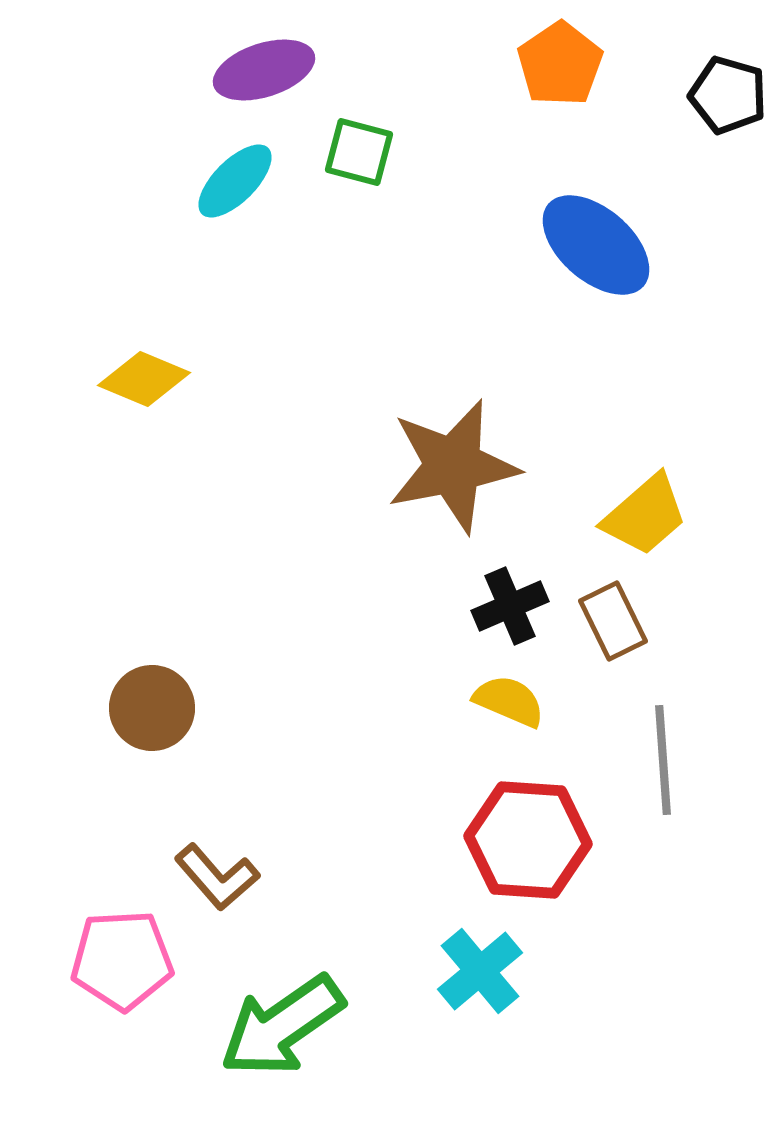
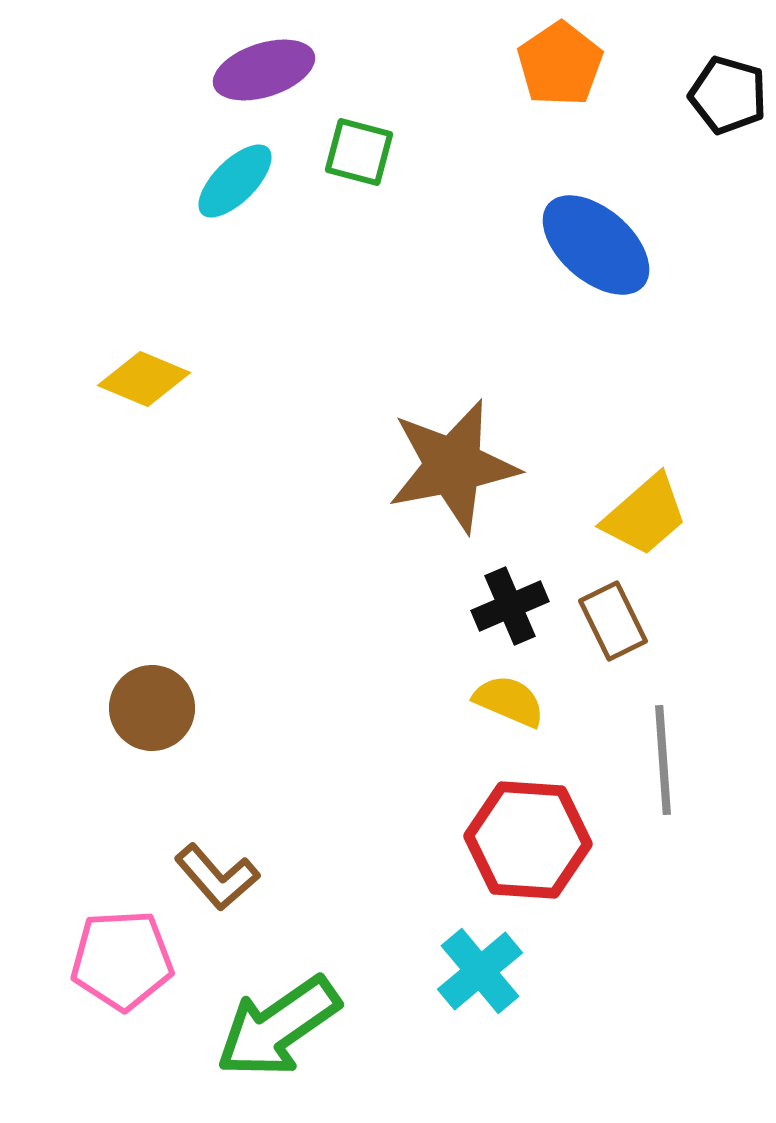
green arrow: moved 4 px left, 1 px down
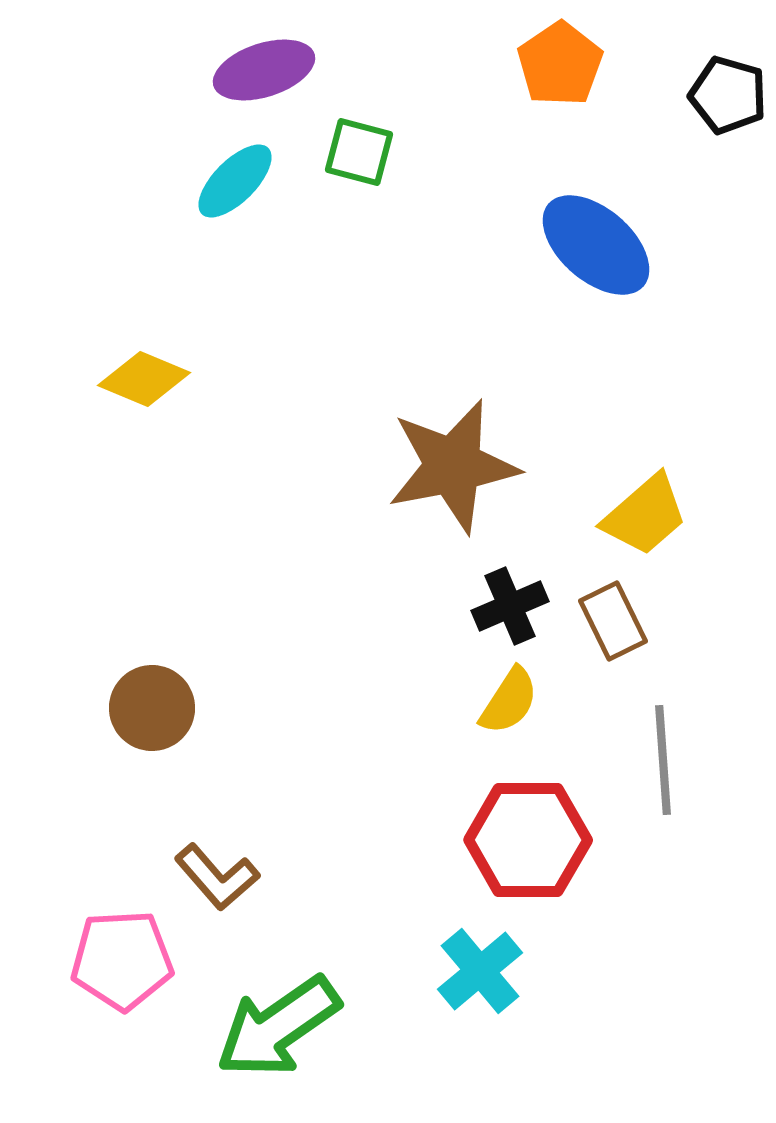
yellow semicircle: rotated 100 degrees clockwise
red hexagon: rotated 4 degrees counterclockwise
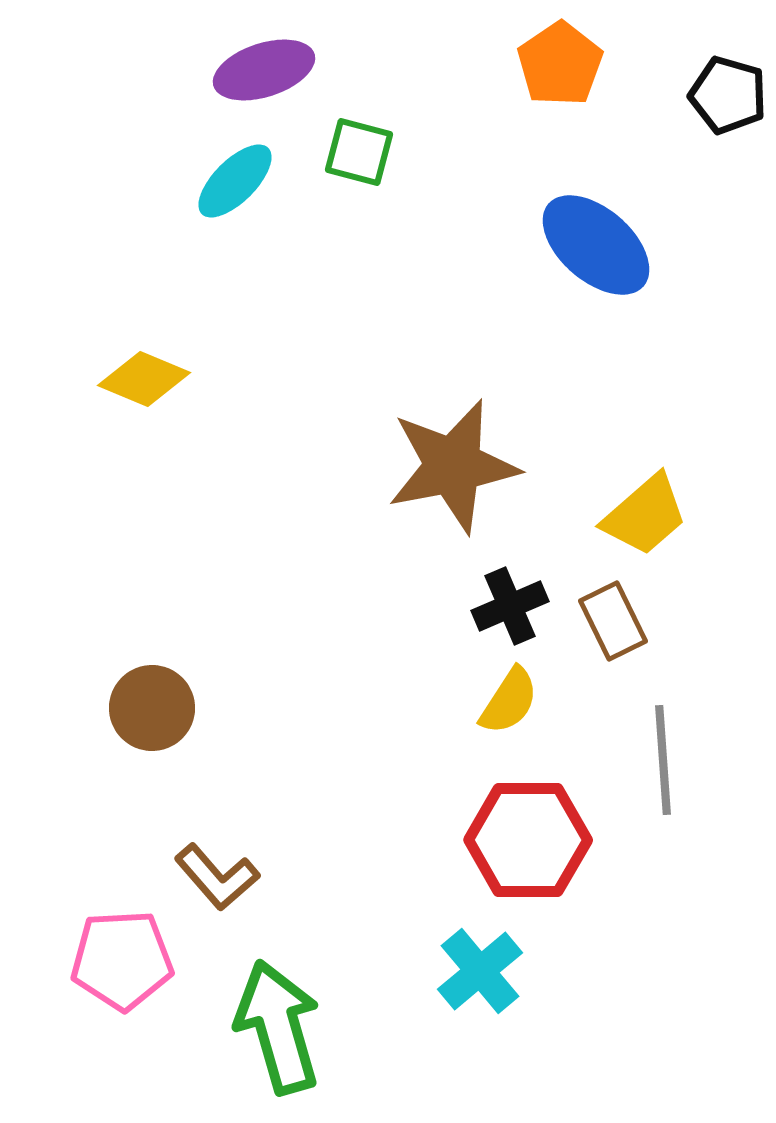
green arrow: rotated 109 degrees clockwise
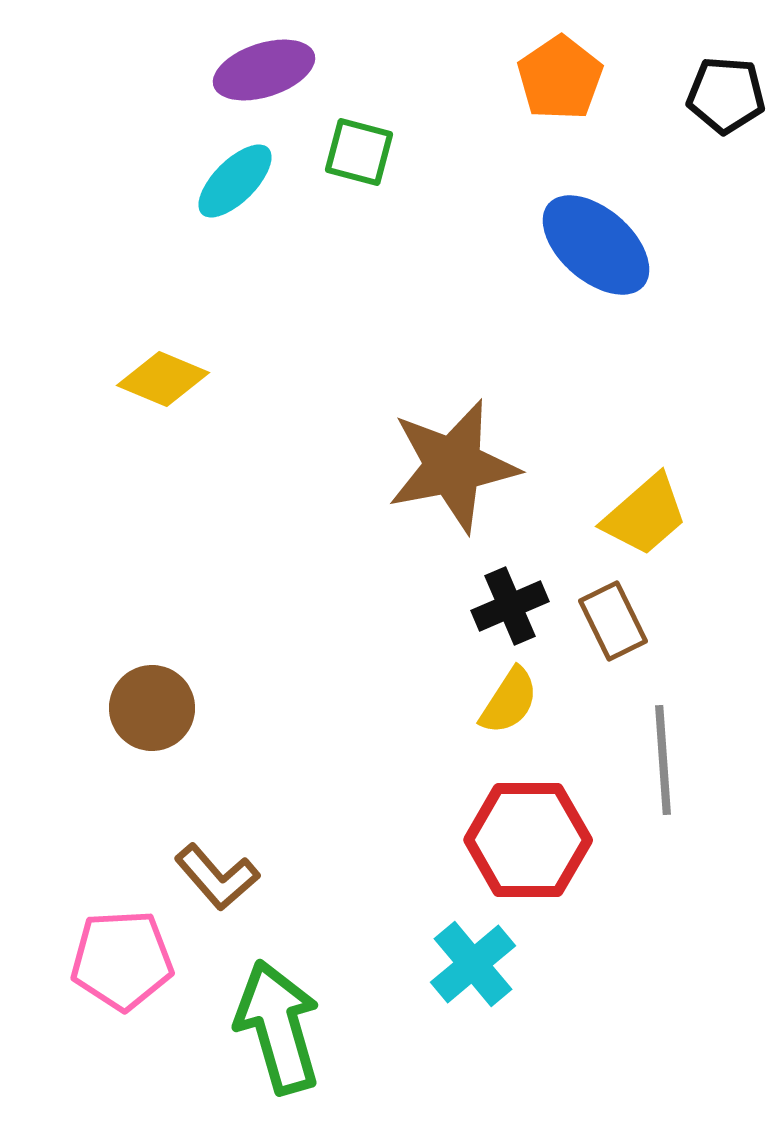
orange pentagon: moved 14 px down
black pentagon: moved 2 px left; rotated 12 degrees counterclockwise
yellow diamond: moved 19 px right
cyan cross: moved 7 px left, 7 px up
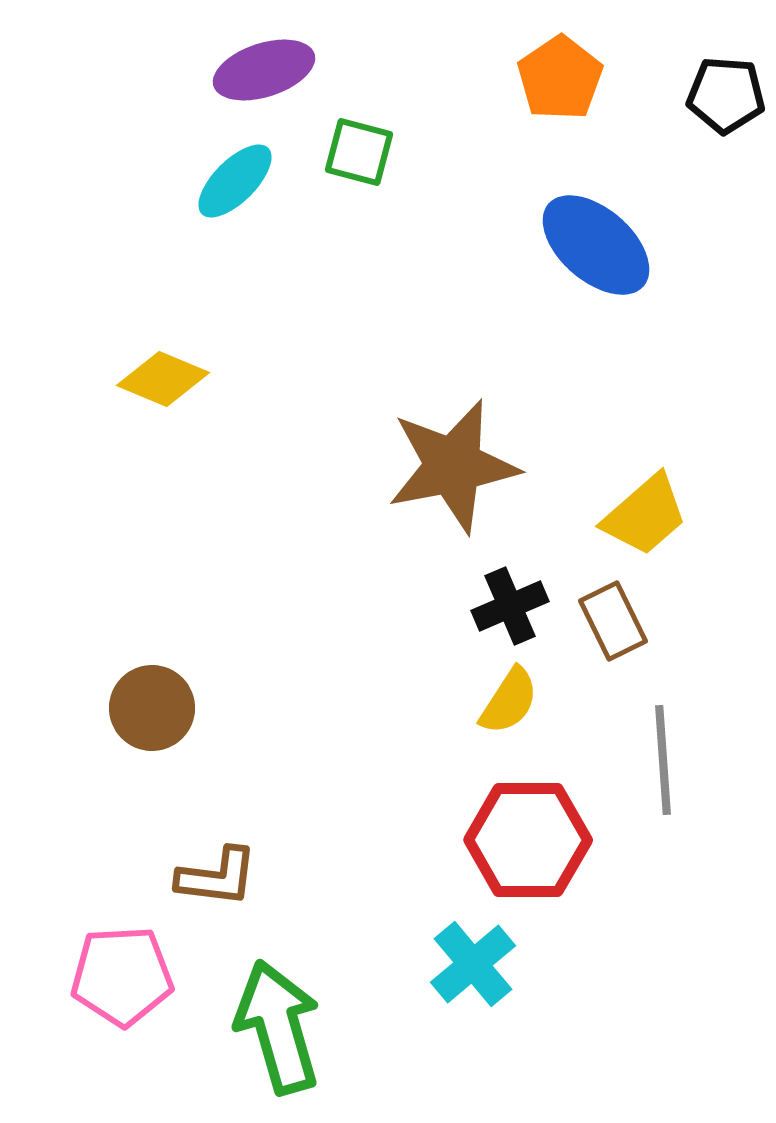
brown L-shape: rotated 42 degrees counterclockwise
pink pentagon: moved 16 px down
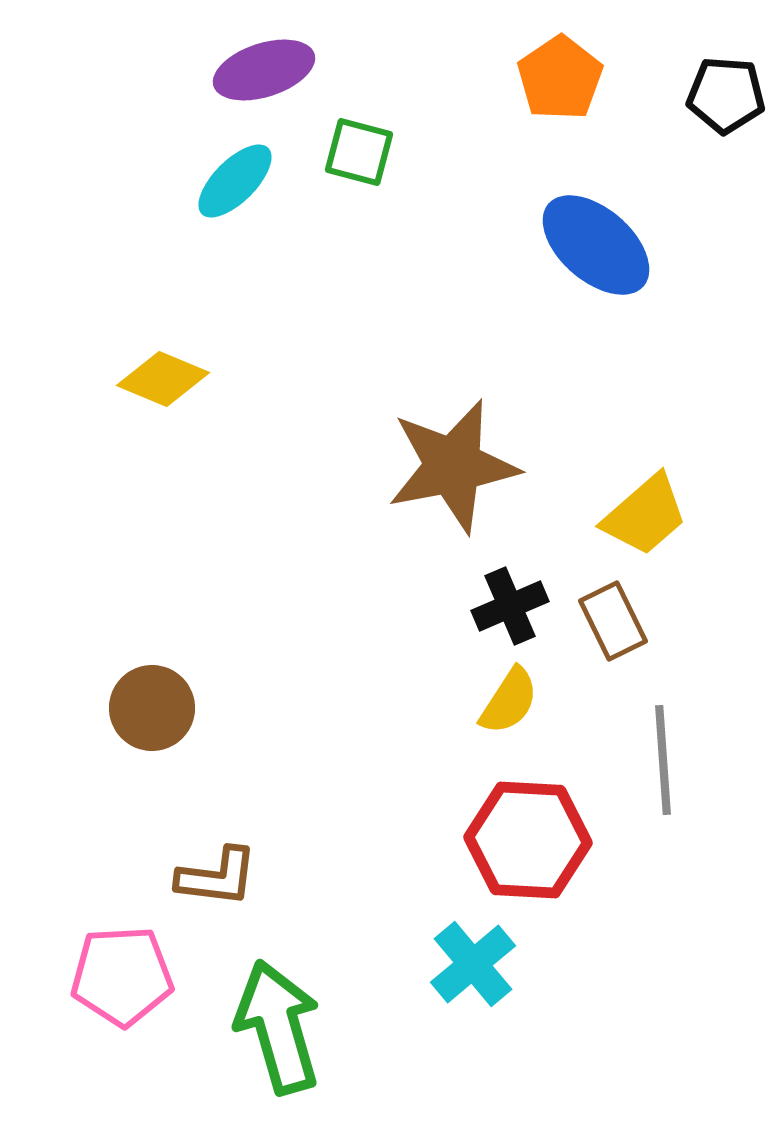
red hexagon: rotated 3 degrees clockwise
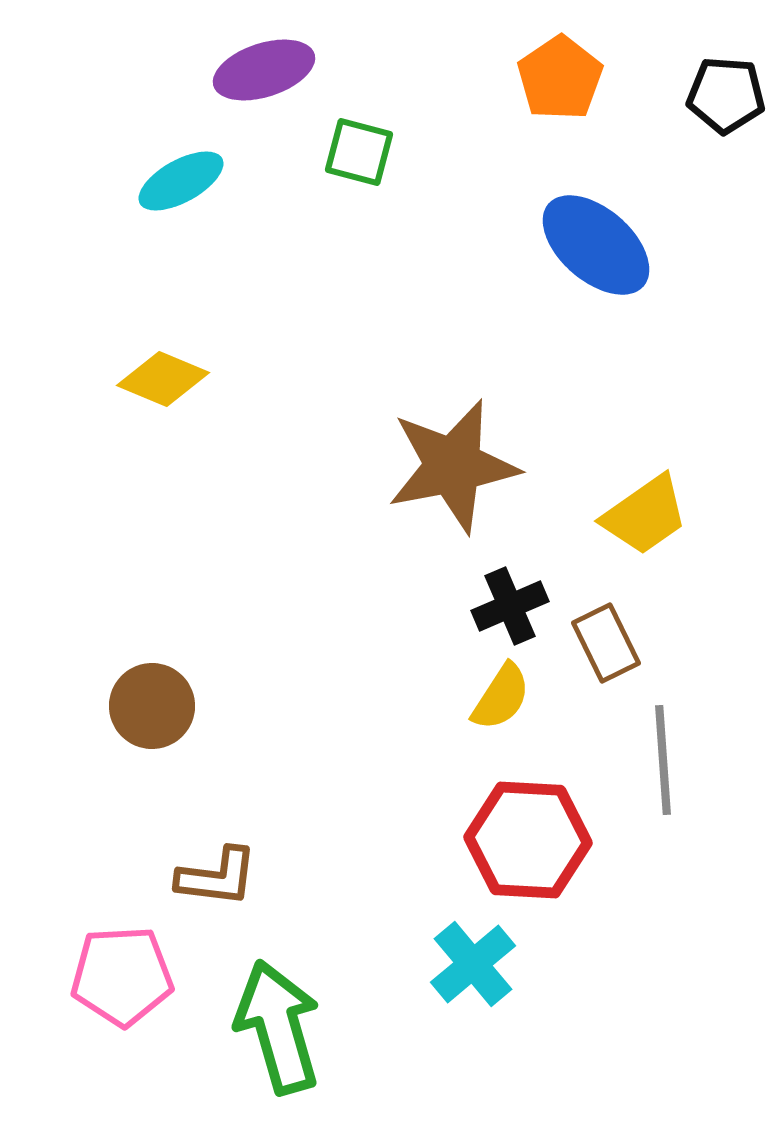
cyan ellipse: moved 54 px left; rotated 16 degrees clockwise
yellow trapezoid: rotated 6 degrees clockwise
brown rectangle: moved 7 px left, 22 px down
yellow semicircle: moved 8 px left, 4 px up
brown circle: moved 2 px up
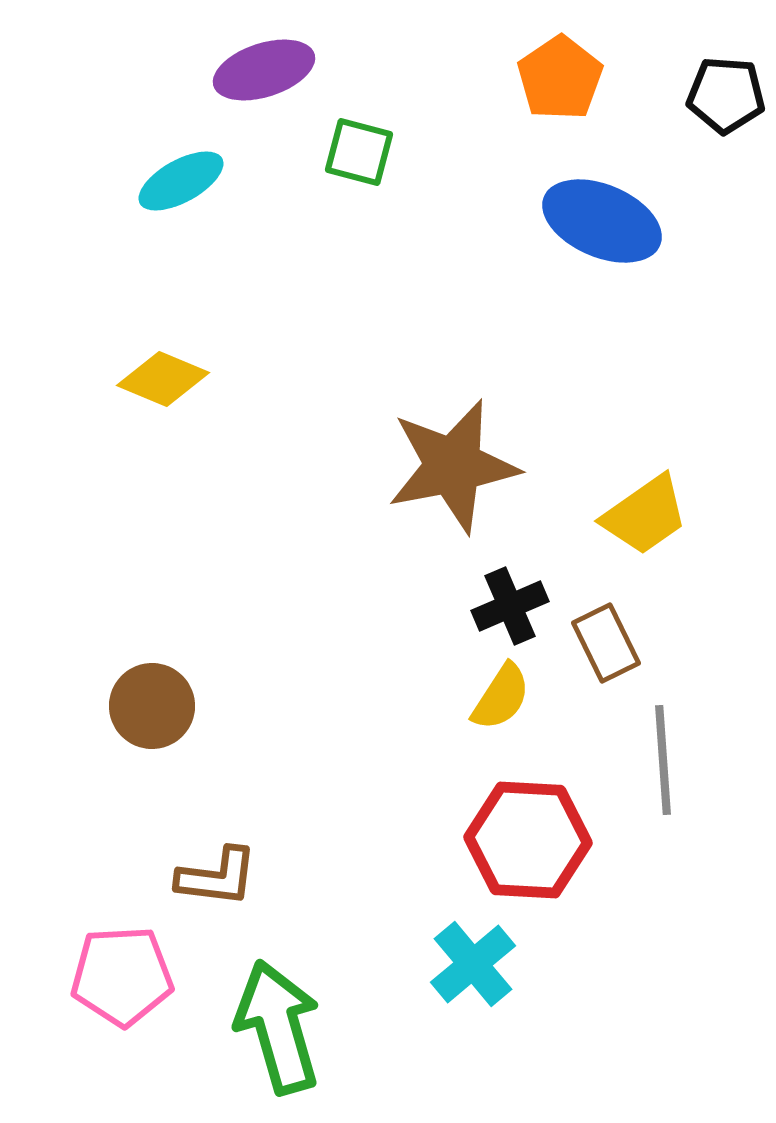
blue ellipse: moved 6 px right, 24 px up; rotated 18 degrees counterclockwise
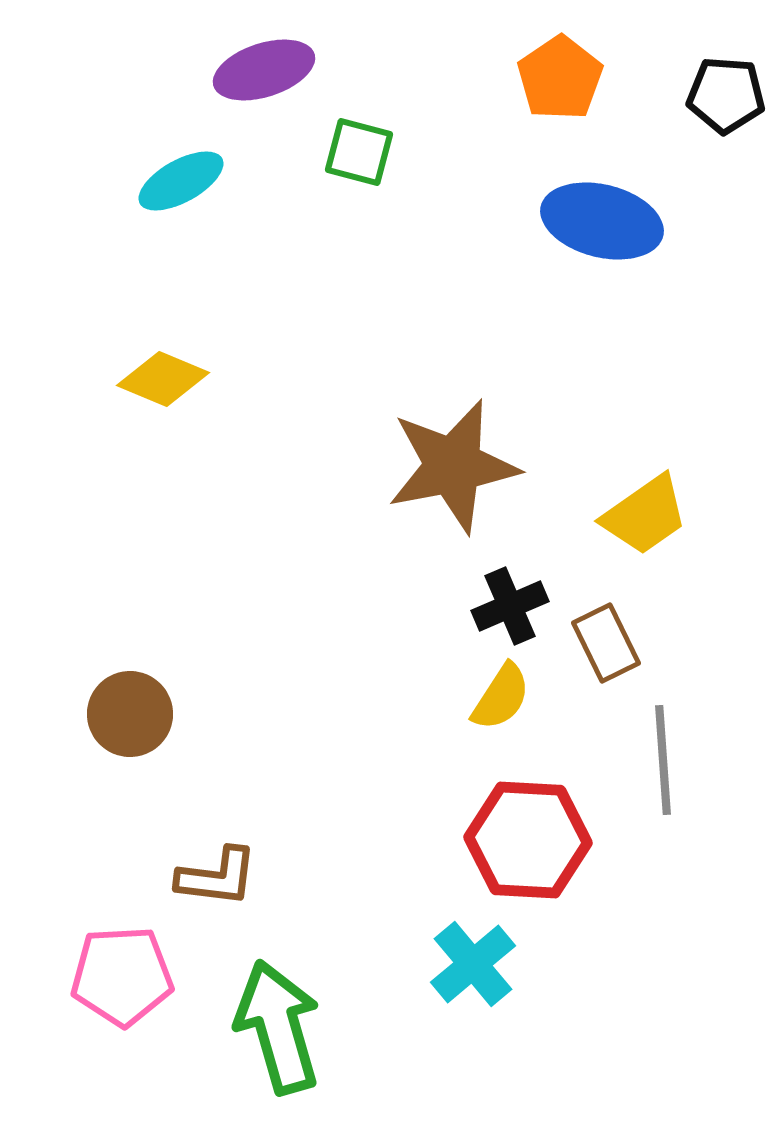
blue ellipse: rotated 9 degrees counterclockwise
brown circle: moved 22 px left, 8 px down
